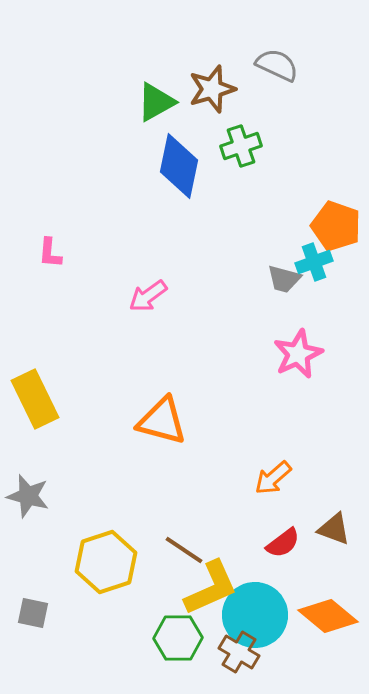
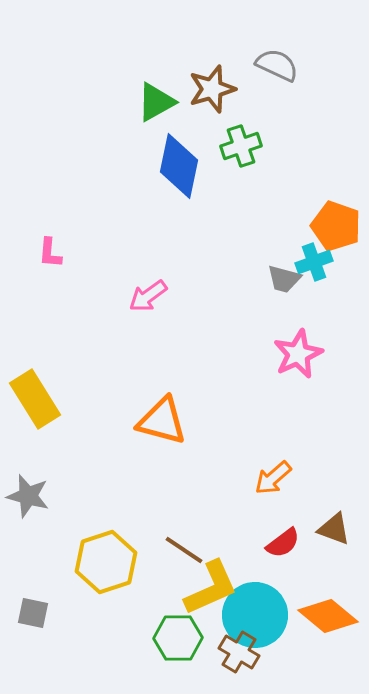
yellow rectangle: rotated 6 degrees counterclockwise
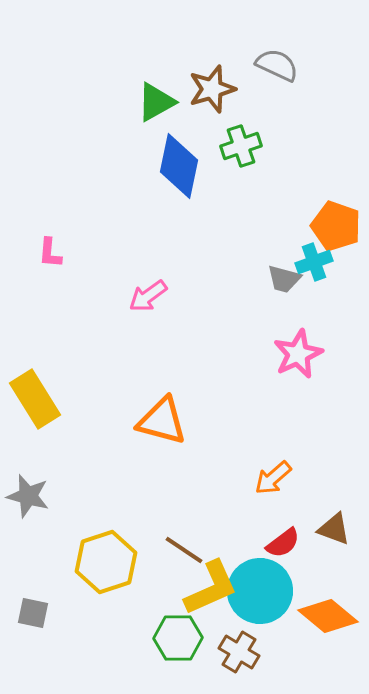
cyan circle: moved 5 px right, 24 px up
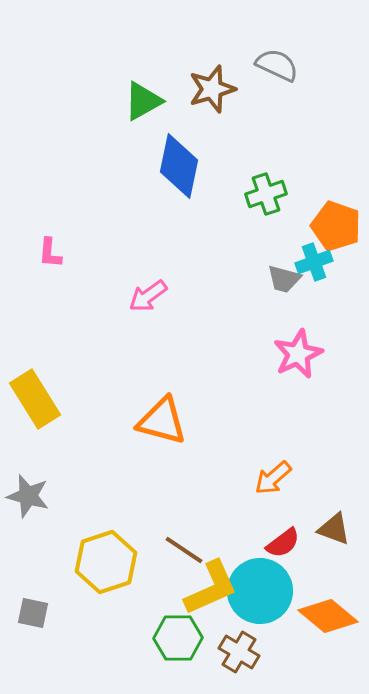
green triangle: moved 13 px left, 1 px up
green cross: moved 25 px right, 48 px down
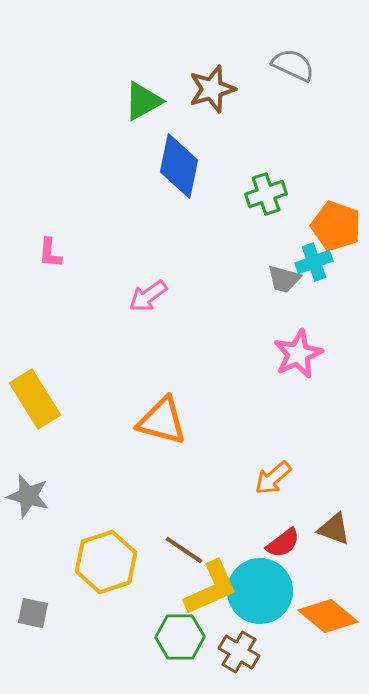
gray semicircle: moved 16 px right
green hexagon: moved 2 px right, 1 px up
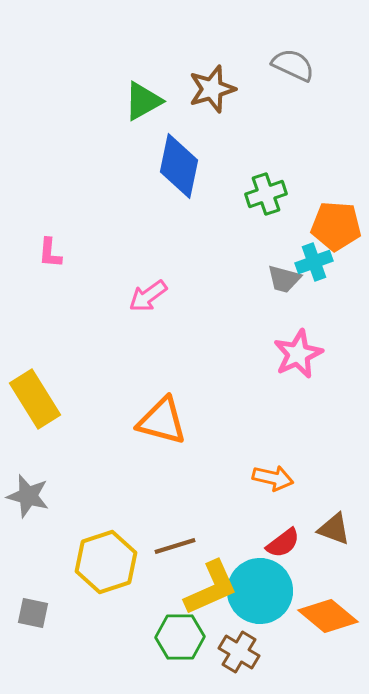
orange pentagon: rotated 15 degrees counterclockwise
orange arrow: rotated 126 degrees counterclockwise
brown line: moved 9 px left, 4 px up; rotated 51 degrees counterclockwise
